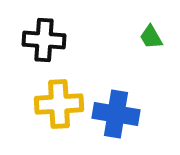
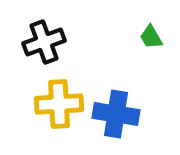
black cross: moved 2 px down; rotated 24 degrees counterclockwise
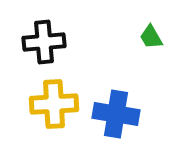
black cross: rotated 15 degrees clockwise
yellow cross: moved 5 px left
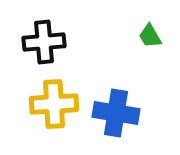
green trapezoid: moved 1 px left, 1 px up
blue cross: moved 1 px up
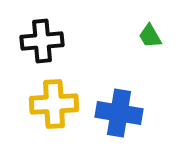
black cross: moved 2 px left, 1 px up
blue cross: moved 3 px right
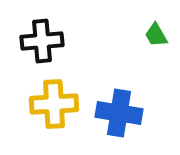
green trapezoid: moved 6 px right, 1 px up
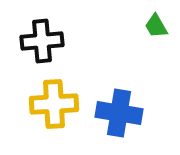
green trapezoid: moved 9 px up
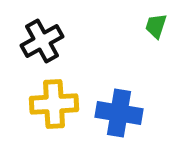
green trapezoid: rotated 48 degrees clockwise
black cross: rotated 24 degrees counterclockwise
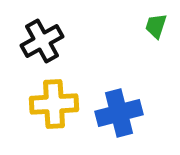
blue cross: rotated 24 degrees counterclockwise
